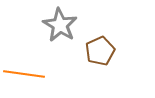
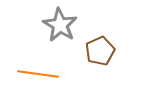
orange line: moved 14 px right
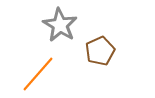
orange line: rotated 57 degrees counterclockwise
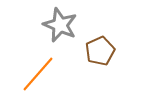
gray star: rotated 8 degrees counterclockwise
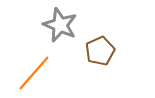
orange line: moved 4 px left, 1 px up
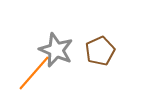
gray star: moved 4 px left, 25 px down
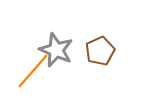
orange line: moved 1 px left, 2 px up
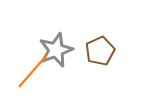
gray star: rotated 28 degrees clockwise
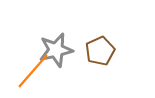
gray star: rotated 8 degrees clockwise
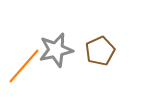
orange line: moved 9 px left, 5 px up
